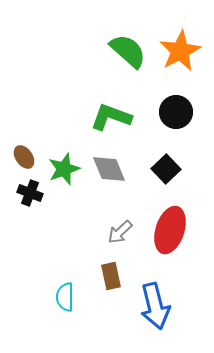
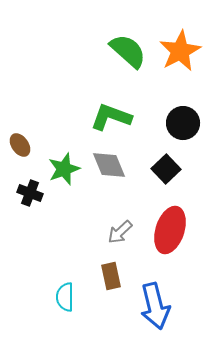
black circle: moved 7 px right, 11 px down
brown ellipse: moved 4 px left, 12 px up
gray diamond: moved 4 px up
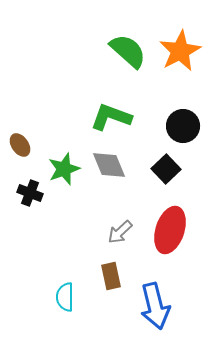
black circle: moved 3 px down
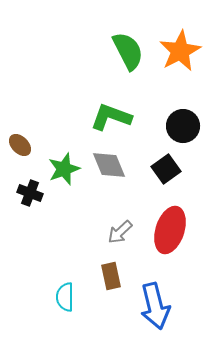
green semicircle: rotated 21 degrees clockwise
brown ellipse: rotated 10 degrees counterclockwise
black square: rotated 8 degrees clockwise
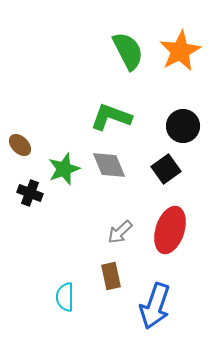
blue arrow: rotated 33 degrees clockwise
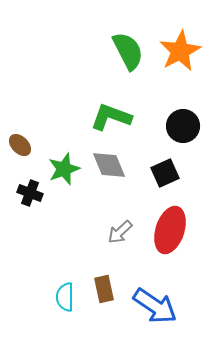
black square: moved 1 px left, 4 px down; rotated 12 degrees clockwise
brown rectangle: moved 7 px left, 13 px down
blue arrow: rotated 75 degrees counterclockwise
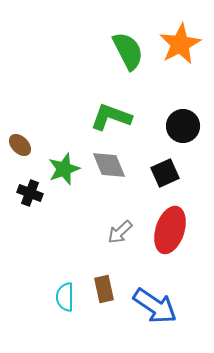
orange star: moved 7 px up
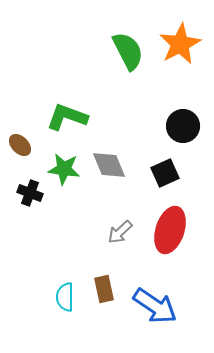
green L-shape: moved 44 px left
green star: rotated 28 degrees clockwise
